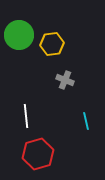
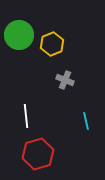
yellow hexagon: rotated 15 degrees counterclockwise
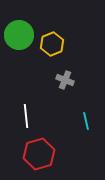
red hexagon: moved 1 px right
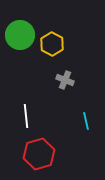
green circle: moved 1 px right
yellow hexagon: rotated 10 degrees counterclockwise
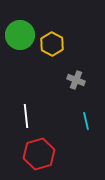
gray cross: moved 11 px right
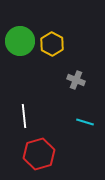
green circle: moved 6 px down
white line: moved 2 px left
cyan line: moved 1 px left, 1 px down; rotated 60 degrees counterclockwise
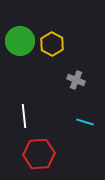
red hexagon: rotated 12 degrees clockwise
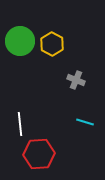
white line: moved 4 px left, 8 px down
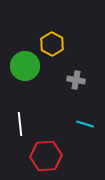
green circle: moved 5 px right, 25 px down
gray cross: rotated 12 degrees counterclockwise
cyan line: moved 2 px down
red hexagon: moved 7 px right, 2 px down
